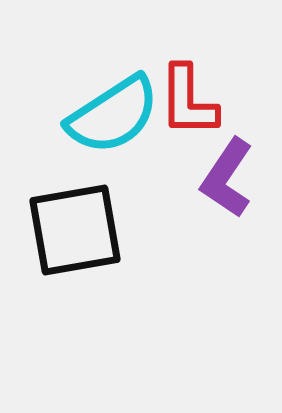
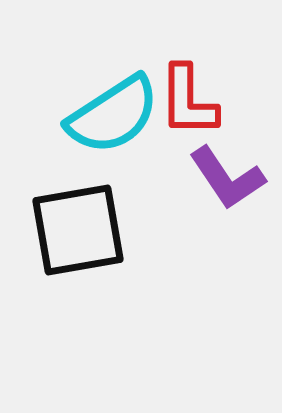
purple L-shape: rotated 68 degrees counterclockwise
black square: moved 3 px right
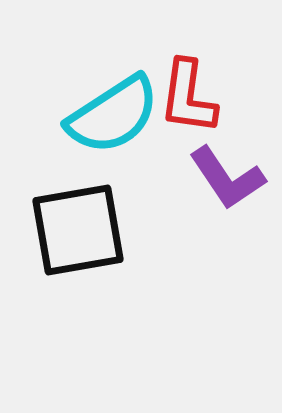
red L-shape: moved 4 px up; rotated 8 degrees clockwise
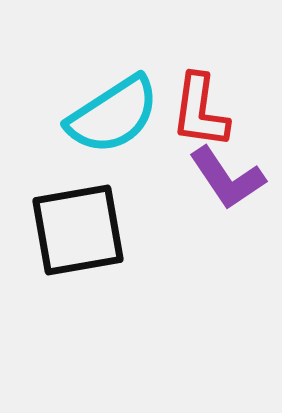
red L-shape: moved 12 px right, 14 px down
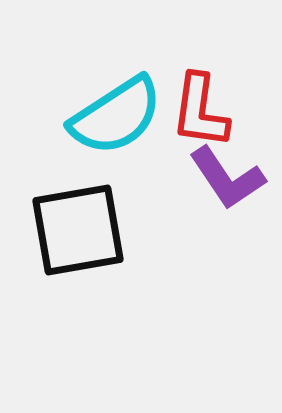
cyan semicircle: moved 3 px right, 1 px down
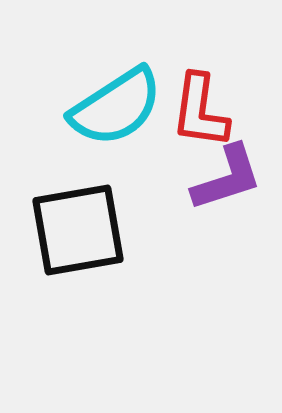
cyan semicircle: moved 9 px up
purple L-shape: rotated 74 degrees counterclockwise
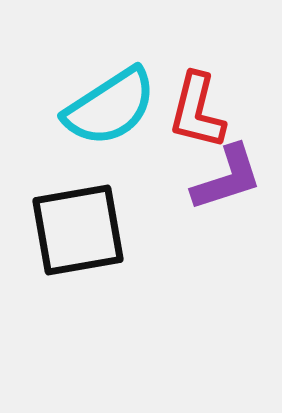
cyan semicircle: moved 6 px left
red L-shape: moved 3 px left; rotated 6 degrees clockwise
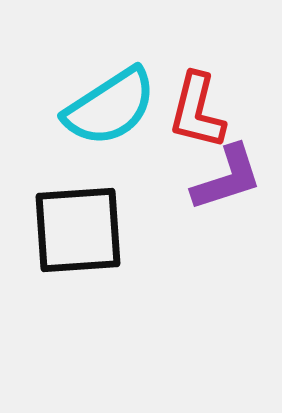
black square: rotated 6 degrees clockwise
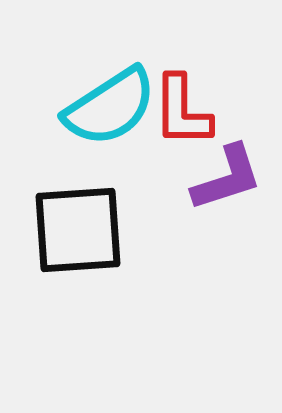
red L-shape: moved 15 px left; rotated 14 degrees counterclockwise
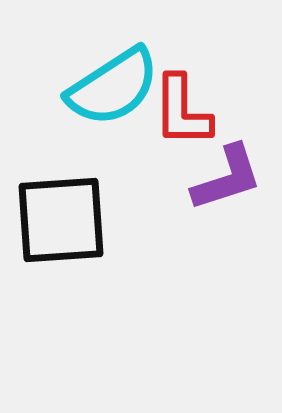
cyan semicircle: moved 3 px right, 20 px up
black square: moved 17 px left, 10 px up
